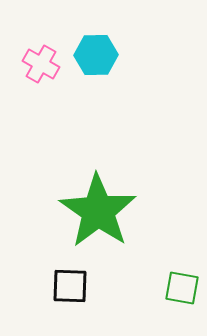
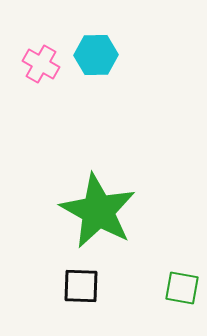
green star: rotated 6 degrees counterclockwise
black square: moved 11 px right
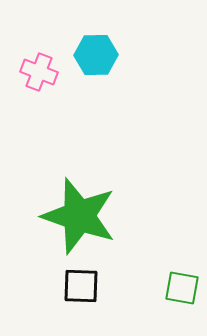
pink cross: moved 2 px left, 8 px down; rotated 9 degrees counterclockwise
green star: moved 19 px left, 5 px down; rotated 10 degrees counterclockwise
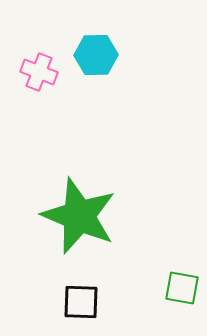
green star: rotated 4 degrees clockwise
black square: moved 16 px down
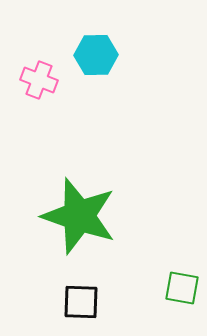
pink cross: moved 8 px down
green star: rotated 4 degrees counterclockwise
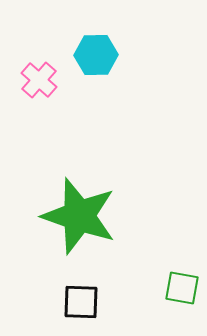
pink cross: rotated 21 degrees clockwise
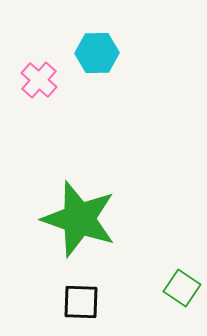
cyan hexagon: moved 1 px right, 2 px up
green star: moved 3 px down
green square: rotated 24 degrees clockwise
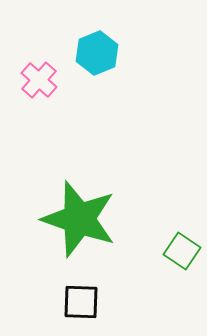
cyan hexagon: rotated 21 degrees counterclockwise
green square: moved 37 px up
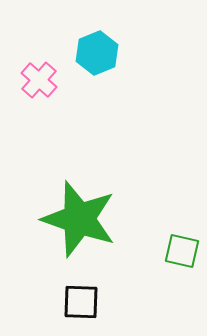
green square: rotated 21 degrees counterclockwise
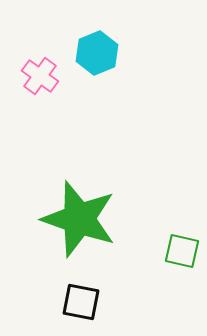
pink cross: moved 1 px right, 4 px up; rotated 6 degrees counterclockwise
black square: rotated 9 degrees clockwise
